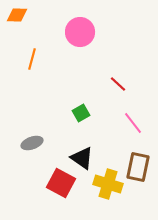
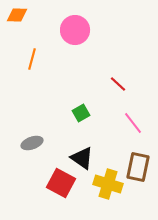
pink circle: moved 5 px left, 2 px up
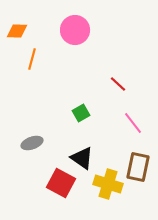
orange diamond: moved 16 px down
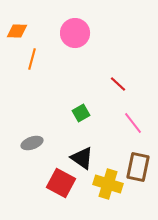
pink circle: moved 3 px down
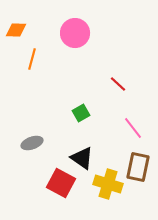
orange diamond: moved 1 px left, 1 px up
pink line: moved 5 px down
